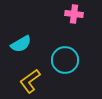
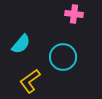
cyan semicircle: rotated 20 degrees counterclockwise
cyan circle: moved 2 px left, 3 px up
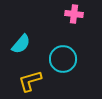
cyan circle: moved 2 px down
yellow L-shape: rotated 20 degrees clockwise
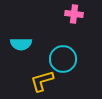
cyan semicircle: rotated 50 degrees clockwise
yellow L-shape: moved 12 px right
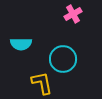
pink cross: moved 1 px left; rotated 36 degrees counterclockwise
yellow L-shape: moved 2 px down; rotated 95 degrees clockwise
